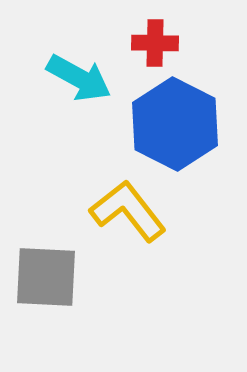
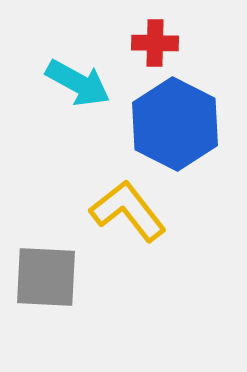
cyan arrow: moved 1 px left, 5 px down
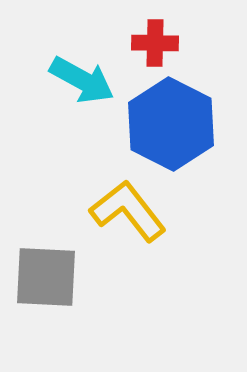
cyan arrow: moved 4 px right, 3 px up
blue hexagon: moved 4 px left
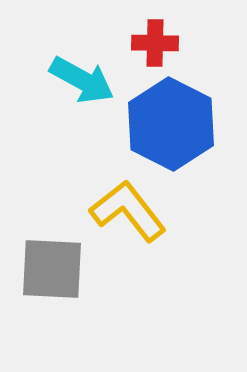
gray square: moved 6 px right, 8 px up
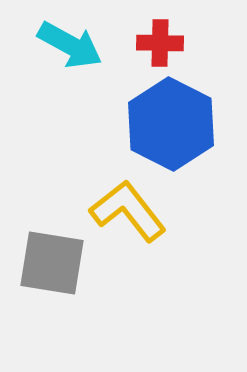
red cross: moved 5 px right
cyan arrow: moved 12 px left, 35 px up
gray square: moved 6 px up; rotated 6 degrees clockwise
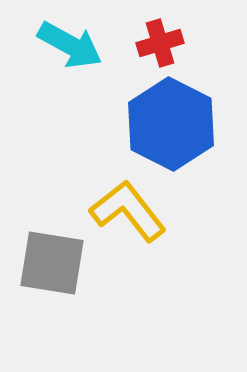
red cross: rotated 18 degrees counterclockwise
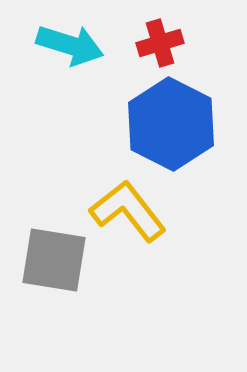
cyan arrow: rotated 12 degrees counterclockwise
gray square: moved 2 px right, 3 px up
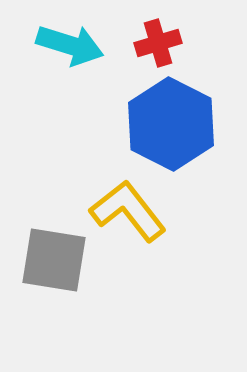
red cross: moved 2 px left
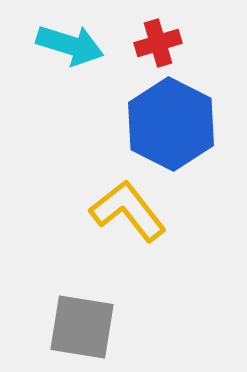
gray square: moved 28 px right, 67 px down
